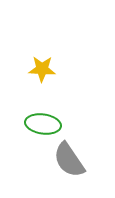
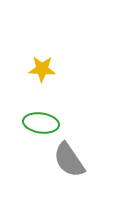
green ellipse: moved 2 px left, 1 px up
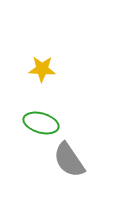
green ellipse: rotated 8 degrees clockwise
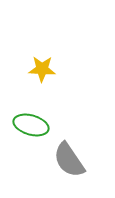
green ellipse: moved 10 px left, 2 px down
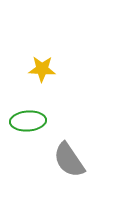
green ellipse: moved 3 px left, 4 px up; rotated 20 degrees counterclockwise
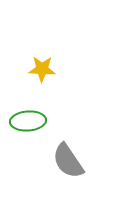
gray semicircle: moved 1 px left, 1 px down
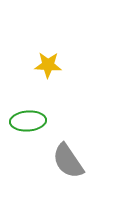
yellow star: moved 6 px right, 4 px up
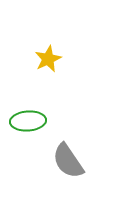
yellow star: moved 6 px up; rotated 28 degrees counterclockwise
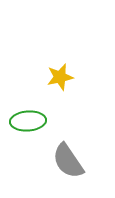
yellow star: moved 12 px right, 18 px down; rotated 12 degrees clockwise
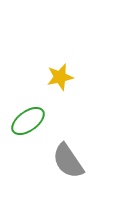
green ellipse: rotated 32 degrees counterclockwise
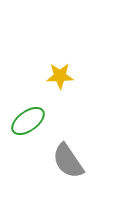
yellow star: moved 1 px up; rotated 12 degrees clockwise
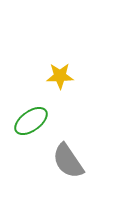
green ellipse: moved 3 px right
